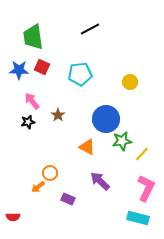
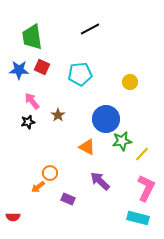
green trapezoid: moved 1 px left
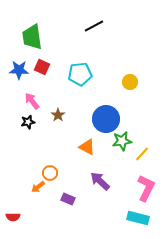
black line: moved 4 px right, 3 px up
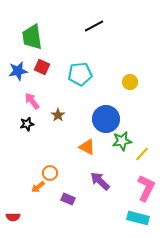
blue star: moved 1 px left, 1 px down; rotated 12 degrees counterclockwise
black star: moved 1 px left, 2 px down
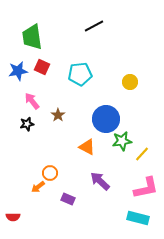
pink L-shape: rotated 52 degrees clockwise
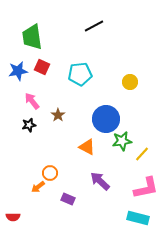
black star: moved 2 px right, 1 px down
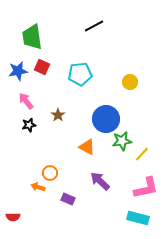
pink arrow: moved 6 px left
orange arrow: rotated 56 degrees clockwise
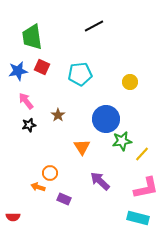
orange triangle: moved 5 px left; rotated 30 degrees clockwise
purple rectangle: moved 4 px left
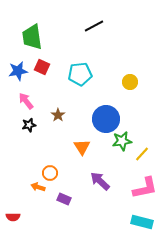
pink L-shape: moved 1 px left
cyan rectangle: moved 4 px right, 4 px down
